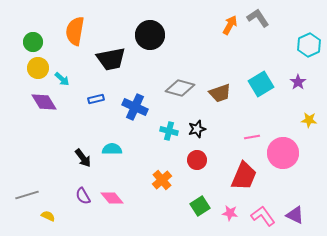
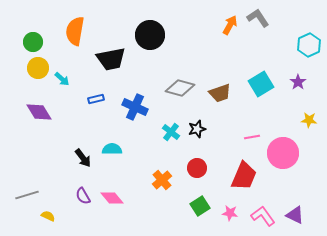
purple diamond: moved 5 px left, 10 px down
cyan cross: moved 2 px right, 1 px down; rotated 24 degrees clockwise
red circle: moved 8 px down
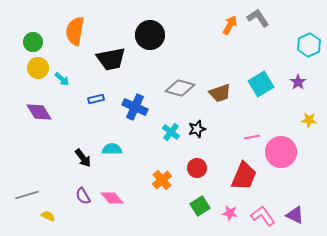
pink circle: moved 2 px left, 1 px up
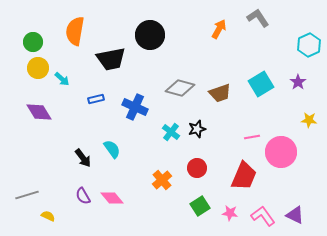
orange arrow: moved 11 px left, 4 px down
cyan semicircle: rotated 54 degrees clockwise
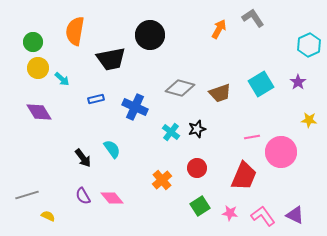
gray L-shape: moved 5 px left
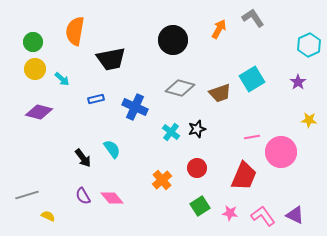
black circle: moved 23 px right, 5 px down
yellow circle: moved 3 px left, 1 px down
cyan square: moved 9 px left, 5 px up
purple diamond: rotated 44 degrees counterclockwise
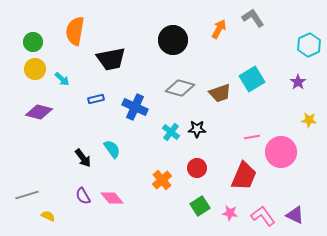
black star: rotated 18 degrees clockwise
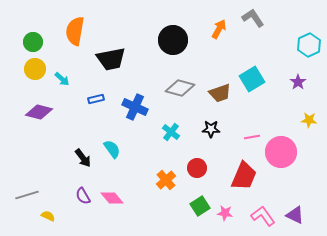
black star: moved 14 px right
orange cross: moved 4 px right
pink star: moved 5 px left
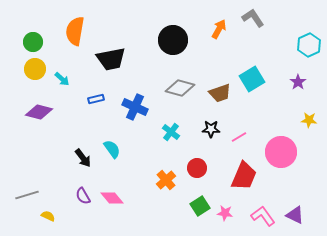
pink line: moved 13 px left; rotated 21 degrees counterclockwise
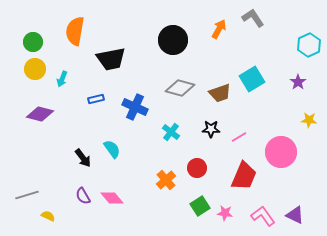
cyan arrow: rotated 70 degrees clockwise
purple diamond: moved 1 px right, 2 px down
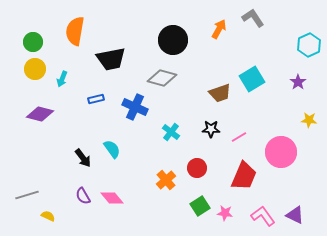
gray diamond: moved 18 px left, 10 px up
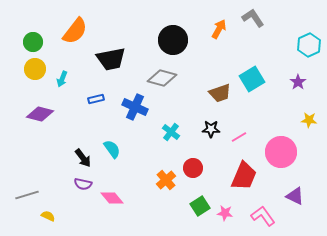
orange semicircle: rotated 152 degrees counterclockwise
red circle: moved 4 px left
purple semicircle: moved 12 px up; rotated 48 degrees counterclockwise
purple triangle: moved 19 px up
